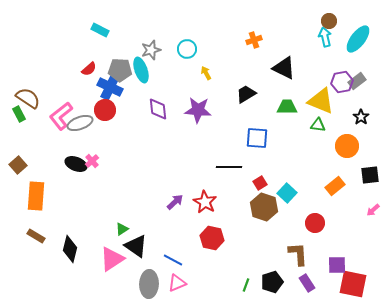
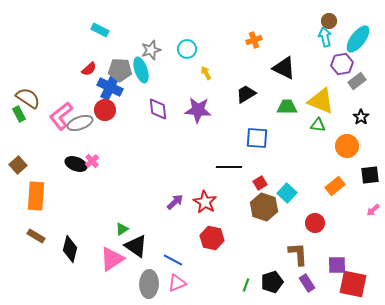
purple hexagon at (342, 82): moved 18 px up
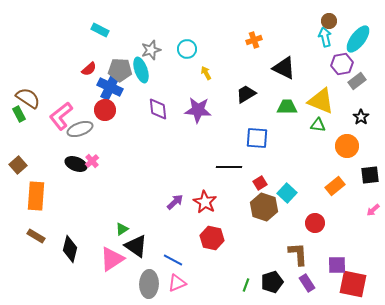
gray ellipse at (80, 123): moved 6 px down
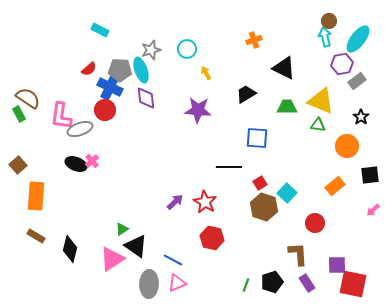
purple diamond at (158, 109): moved 12 px left, 11 px up
pink L-shape at (61, 116): rotated 44 degrees counterclockwise
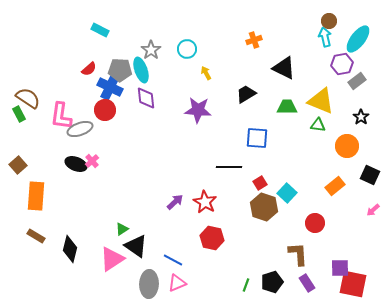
gray star at (151, 50): rotated 18 degrees counterclockwise
black square at (370, 175): rotated 30 degrees clockwise
purple square at (337, 265): moved 3 px right, 3 px down
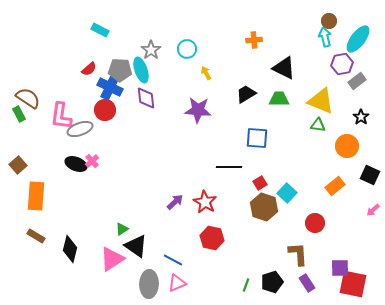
orange cross at (254, 40): rotated 14 degrees clockwise
green trapezoid at (287, 107): moved 8 px left, 8 px up
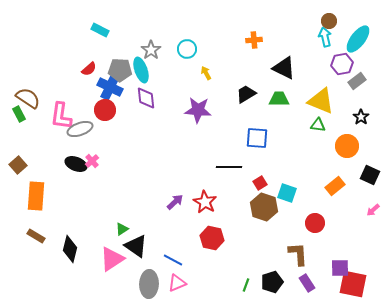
cyan square at (287, 193): rotated 24 degrees counterclockwise
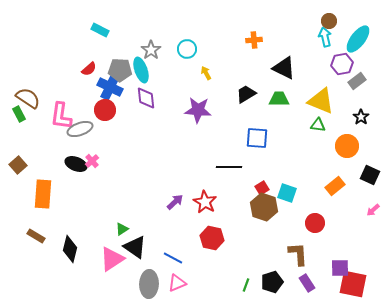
red square at (260, 183): moved 2 px right, 5 px down
orange rectangle at (36, 196): moved 7 px right, 2 px up
black triangle at (136, 246): moved 1 px left, 1 px down
blue line at (173, 260): moved 2 px up
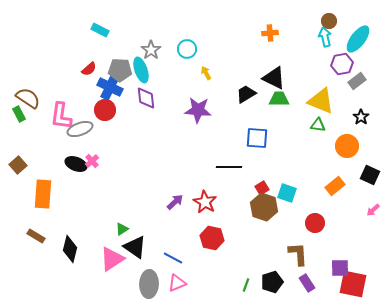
orange cross at (254, 40): moved 16 px right, 7 px up
black triangle at (284, 68): moved 10 px left, 10 px down
